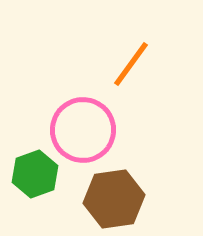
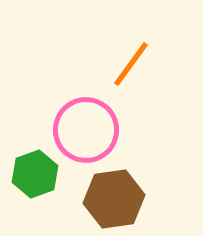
pink circle: moved 3 px right
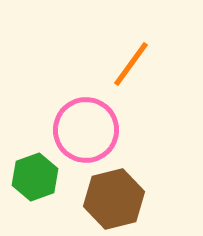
green hexagon: moved 3 px down
brown hexagon: rotated 6 degrees counterclockwise
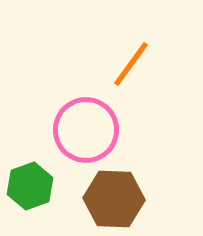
green hexagon: moved 5 px left, 9 px down
brown hexagon: rotated 16 degrees clockwise
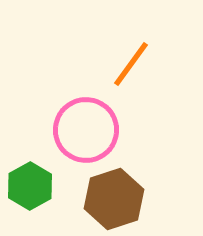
green hexagon: rotated 9 degrees counterclockwise
brown hexagon: rotated 20 degrees counterclockwise
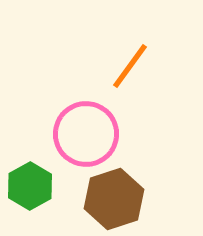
orange line: moved 1 px left, 2 px down
pink circle: moved 4 px down
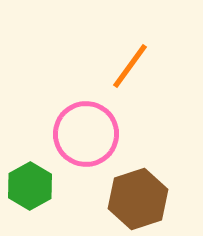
brown hexagon: moved 24 px right
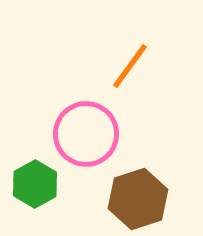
green hexagon: moved 5 px right, 2 px up
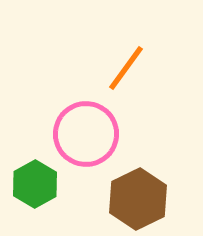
orange line: moved 4 px left, 2 px down
brown hexagon: rotated 8 degrees counterclockwise
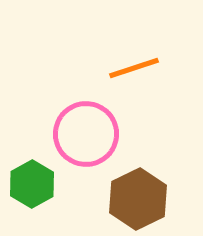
orange line: moved 8 px right; rotated 36 degrees clockwise
green hexagon: moved 3 px left
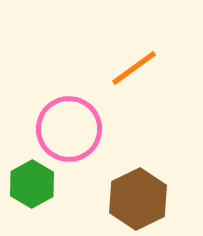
orange line: rotated 18 degrees counterclockwise
pink circle: moved 17 px left, 5 px up
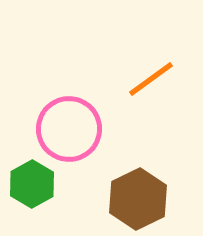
orange line: moved 17 px right, 11 px down
